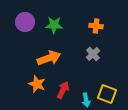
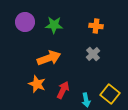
yellow square: moved 3 px right; rotated 18 degrees clockwise
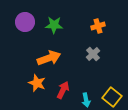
orange cross: moved 2 px right; rotated 24 degrees counterclockwise
orange star: moved 1 px up
yellow square: moved 2 px right, 3 px down
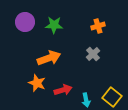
red arrow: rotated 48 degrees clockwise
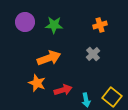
orange cross: moved 2 px right, 1 px up
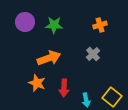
red arrow: moved 1 px right, 2 px up; rotated 108 degrees clockwise
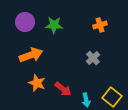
gray cross: moved 4 px down
orange arrow: moved 18 px left, 3 px up
red arrow: moved 1 px left, 1 px down; rotated 54 degrees counterclockwise
